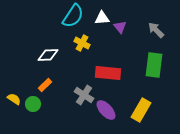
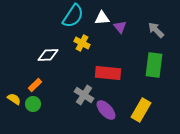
orange rectangle: moved 10 px left
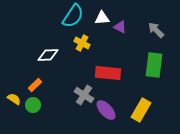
purple triangle: rotated 24 degrees counterclockwise
green circle: moved 1 px down
